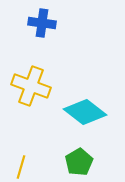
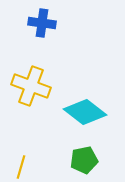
green pentagon: moved 5 px right, 2 px up; rotated 20 degrees clockwise
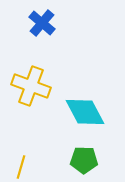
blue cross: rotated 32 degrees clockwise
cyan diamond: rotated 24 degrees clockwise
green pentagon: rotated 12 degrees clockwise
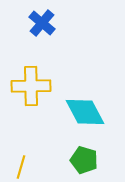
yellow cross: rotated 21 degrees counterclockwise
green pentagon: rotated 16 degrees clockwise
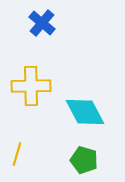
yellow line: moved 4 px left, 13 px up
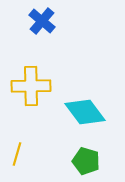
blue cross: moved 2 px up
cyan diamond: rotated 9 degrees counterclockwise
green pentagon: moved 2 px right, 1 px down
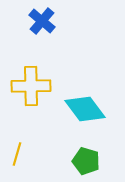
cyan diamond: moved 3 px up
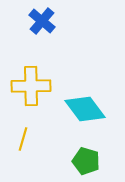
yellow line: moved 6 px right, 15 px up
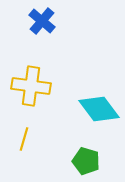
yellow cross: rotated 9 degrees clockwise
cyan diamond: moved 14 px right
yellow line: moved 1 px right
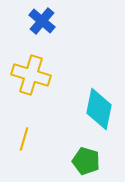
yellow cross: moved 11 px up; rotated 9 degrees clockwise
cyan diamond: rotated 48 degrees clockwise
